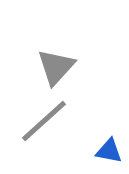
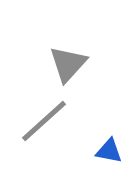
gray triangle: moved 12 px right, 3 px up
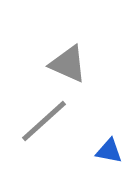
gray triangle: rotated 48 degrees counterclockwise
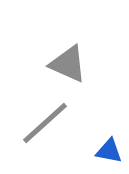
gray line: moved 1 px right, 2 px down
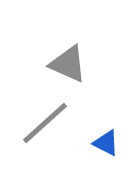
blue triangle: moved 3 px left, 8 px up; rotated 16 degrees clockwise
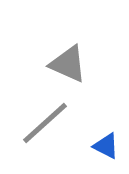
blue triangle: moved 3 px down
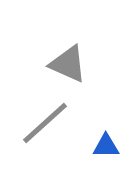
blue triangle: rotated 28 degrees counterclockwise
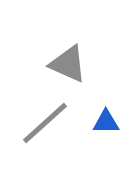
blue triangle: moved 24 px up
